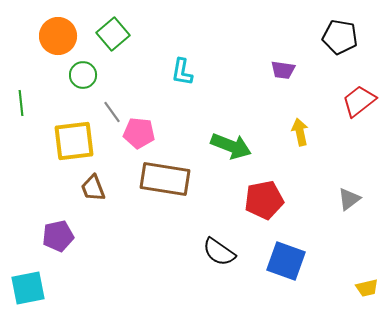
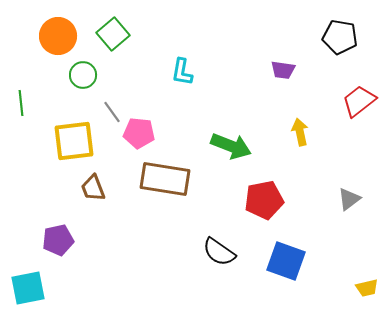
purple pentagon: moved 4 px down
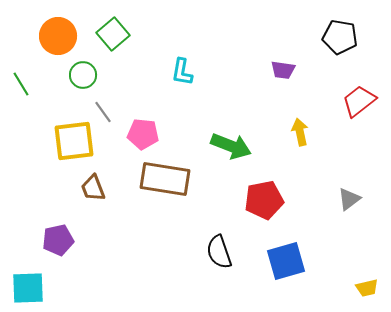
green line: moved 19 px up; rotated 25 degrees counterclockwise
gray line: moved 9 px left
pink pentagon: moved 4 px right, 1 px down
black semicircle: rotated 36 degrees clockwise
blue square: rotated 36 degrees counterclockwise
cyan square: rotated 9 degrees clockwise
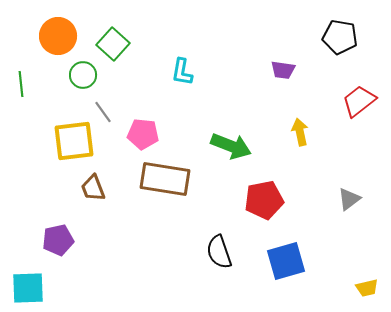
green square: moved 10 px down; rotated 8 degrees counterclockwise
green line: rotated 25 degrees clockwise
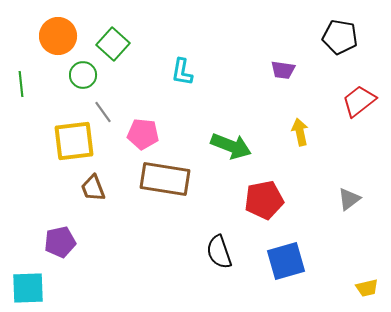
purple pentagon: moved 2 px right, 2 px down
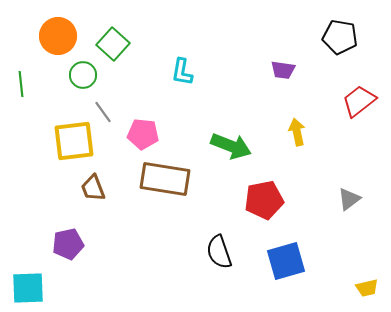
yellow arrow: moved 3 px left
purple pentagon: moved 8 px right, 2 px down
